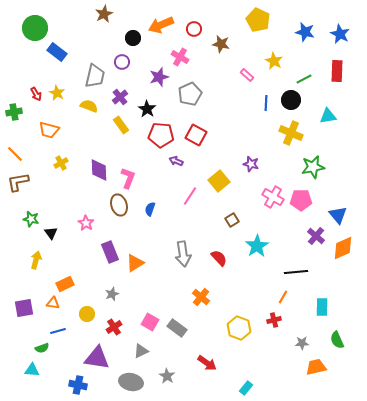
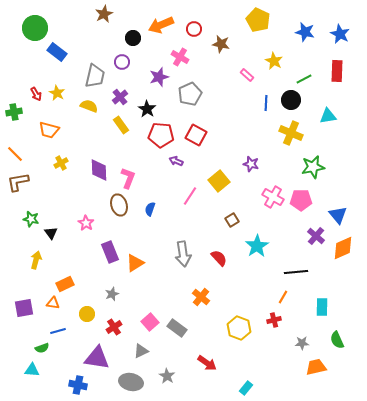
pink square at (150, 322): rotated 18 degrees clockwise
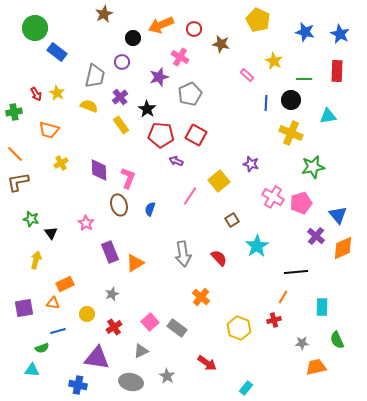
green line at (304, 79): rotated 28 degrees clockwise
pink pentagon at (301, 200): moved 3 px down; rotated 15 degrees counterclockwise
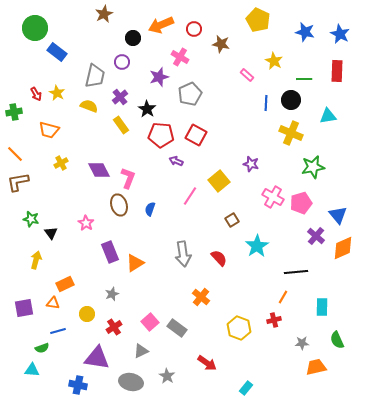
purple diamond at (99, 170): rotated 25 degrees counterclockwise
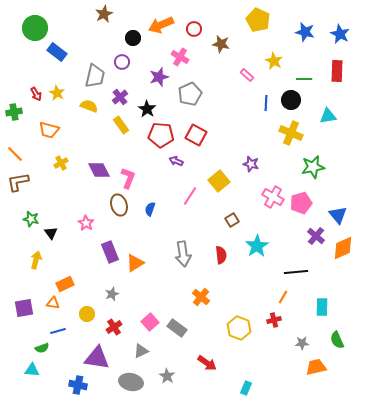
red semicircle at (219, 258): moved 2 px right, 3 px up; rotated 36 degrees clockwise
cyan rectangle at (246, 388): rotated 16 degrees counterclockwise
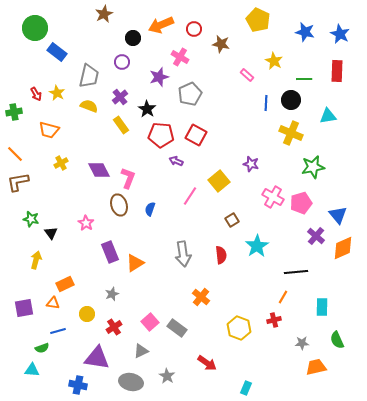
gray trapezoid at (95, 76): moved 6 px left
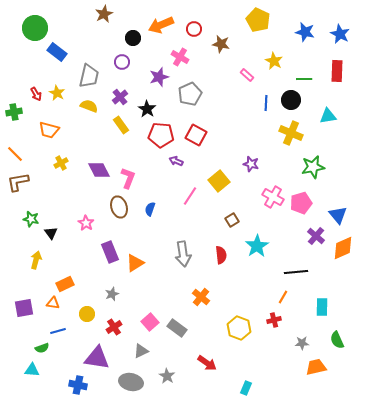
brown ellipse at (119, 205): moved 2 px down
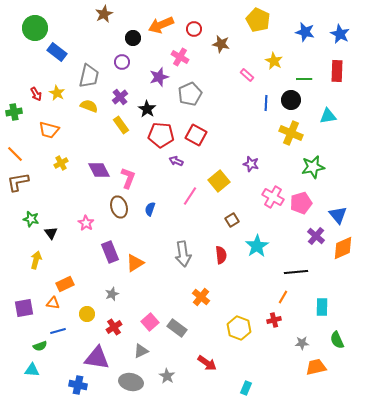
green semicircle at (42, 348): moved 2 px left, 2 px up
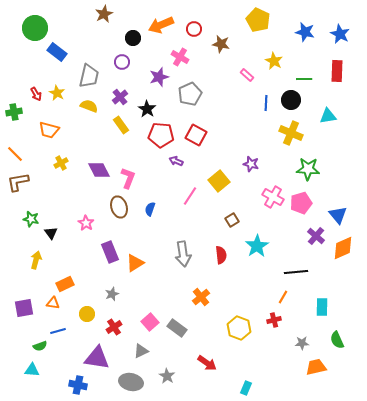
green star at (313, 167): moved 5 px left, 2 px down; rotated 15 degrees clockwise
orange cross at (201, 297): rotated 12 degrees clockwise
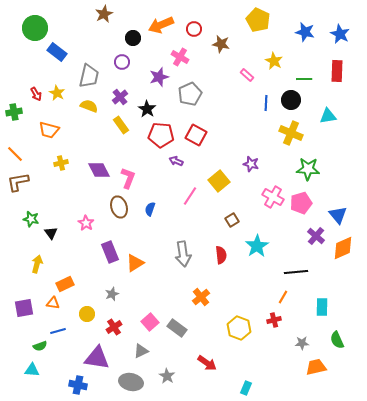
yellow cross at (61, 163): rotated 16 degrees clockwise
yellow arrow at (36, 260): moved 1 px right, 4 px down
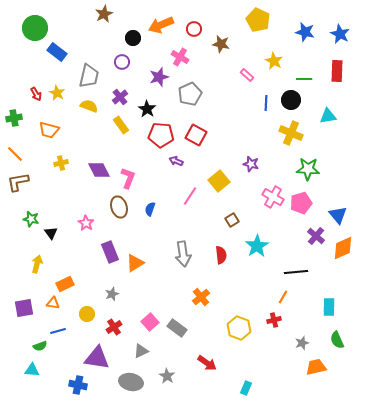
green cross at (14, 112): moved 6 px down
cyan rectangle at (322, 307): moved 7 px right
gray star at (302, 343): rotated 16 degrees counterclockwise
